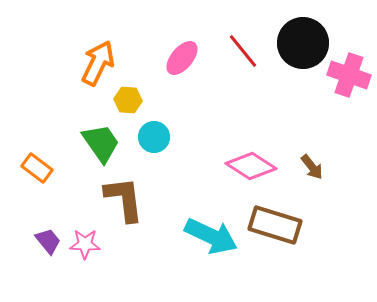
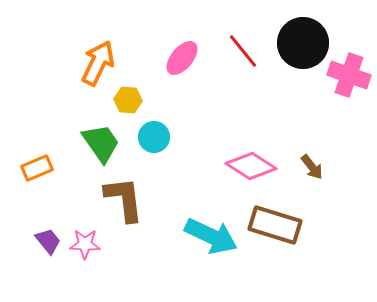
orange rectangle: rotated 60 degrees counterclockwise
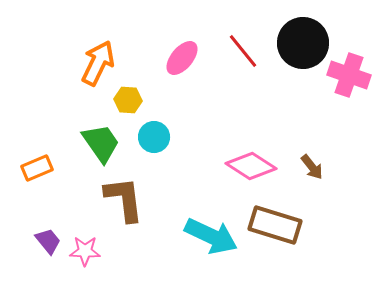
pink star: moved 7 px down
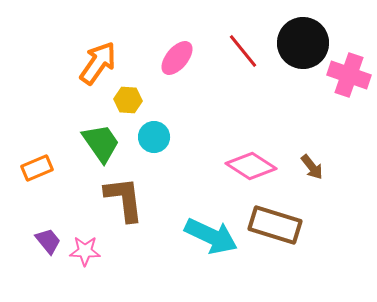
pink ellipse: moved 5 px left
orange arrow: rotated 9 degrees clockwise
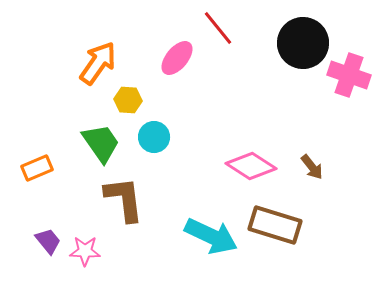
red line: moved 25 px left, 23 px up
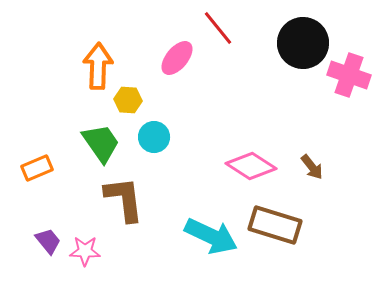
orange arrow: moved 3 px down; rotated 33 degrees counterclockwise
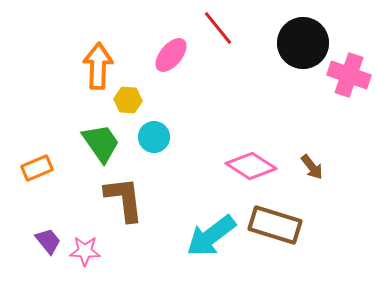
pink ellipse: moved 6 px left, 3 px up
cyan arrow: rotated 118 degrees clockwise
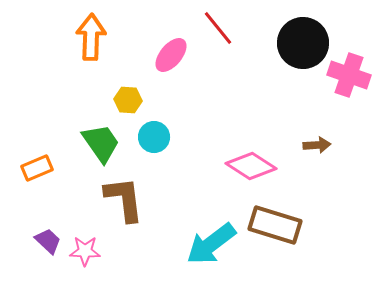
orange arrow: moved 7 px left, 29 px up
brown arrow: moved 5 px right, 22 px up; rotated 56 degrees counterclockwise
cyan arrow: moved 8 px down
purple trapezoid: rotated 8 degrees counterclockwise
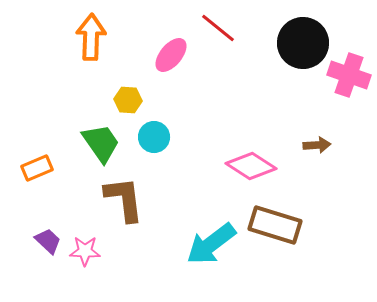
red line: rotated 12 degrees counterclockwise
